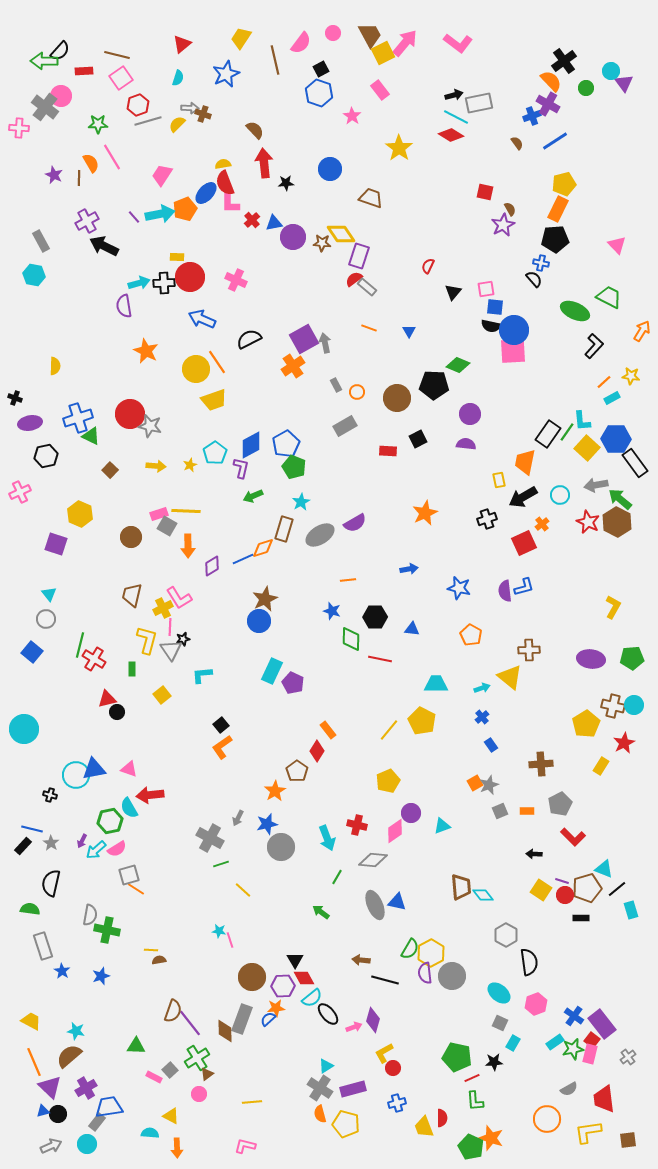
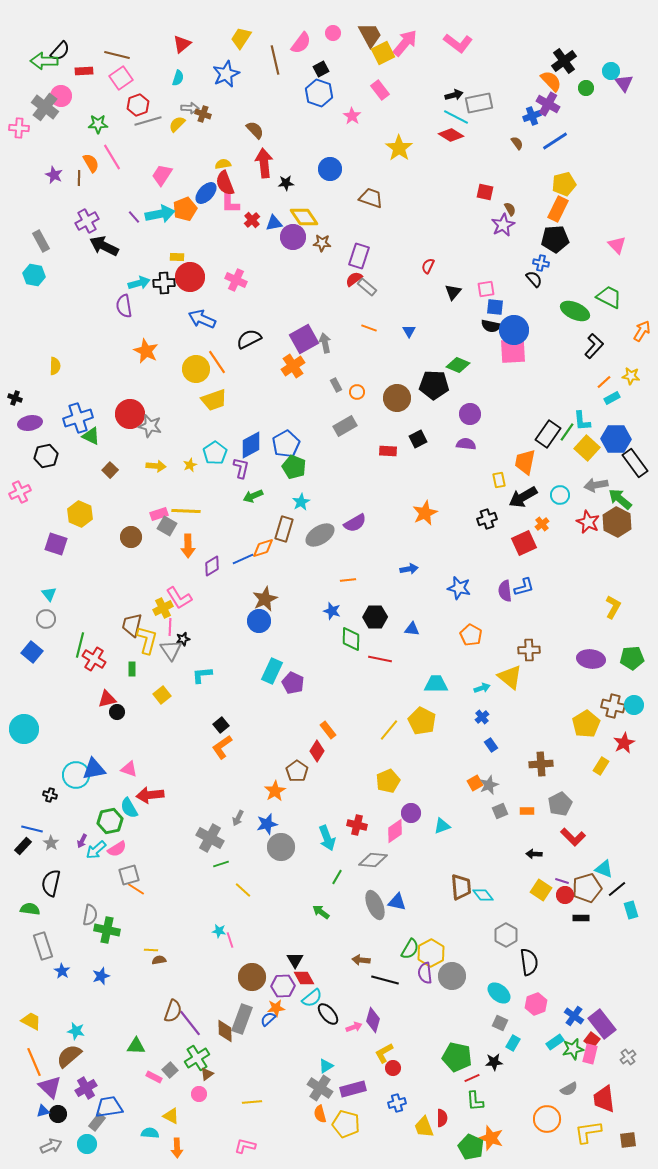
yellow diamond at (341, 234): moved 37 px left, 17 px up
brown trapezoid at (132, 595): moved 30 px down
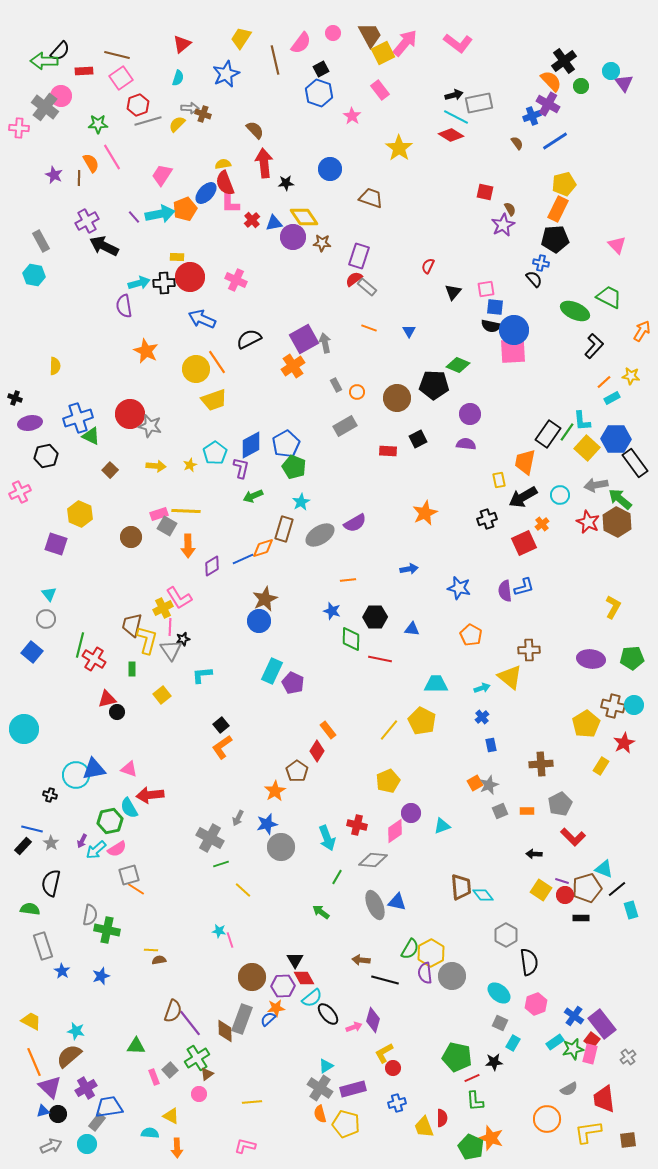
green circle at (586, 88): moved 5 px left, 2 px up
blue rectangle at (491, 745): rotated 24 degrees clockwise
pink rectangle at (154, 1077): rotated 42 degrees clockwise
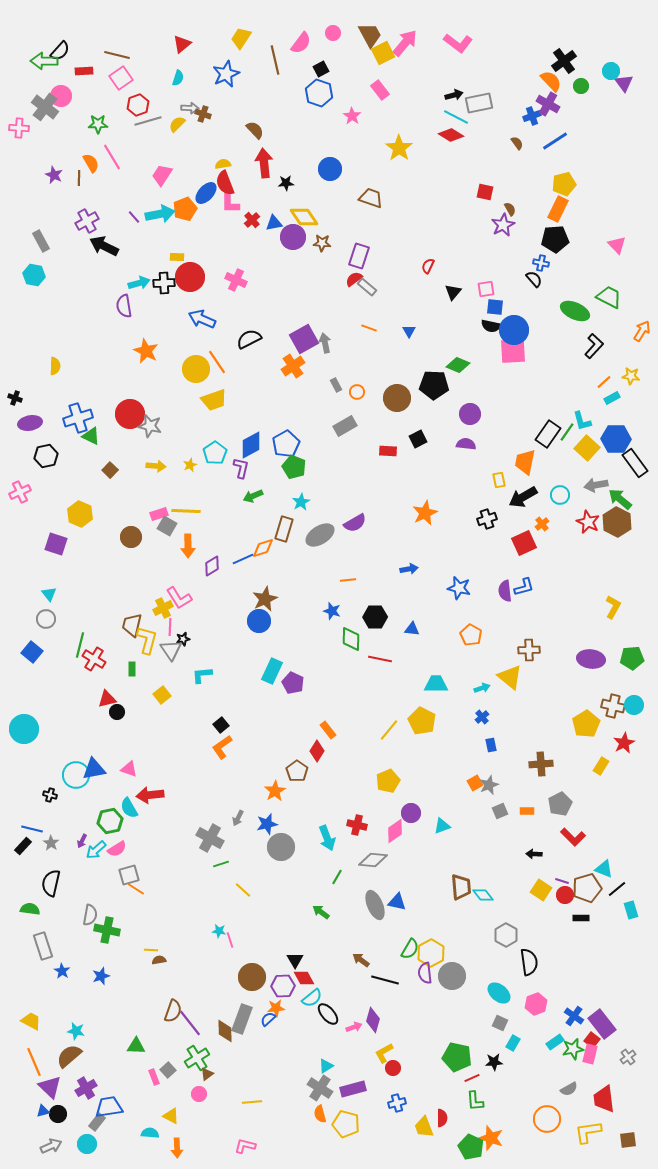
cyan L-shape at (582, 421): rotated 10 degrees counterclockwise
brown arrow at (361, 960): rotated 30 degrees clockwise
gray square at (170, 1070): moved 2 px left
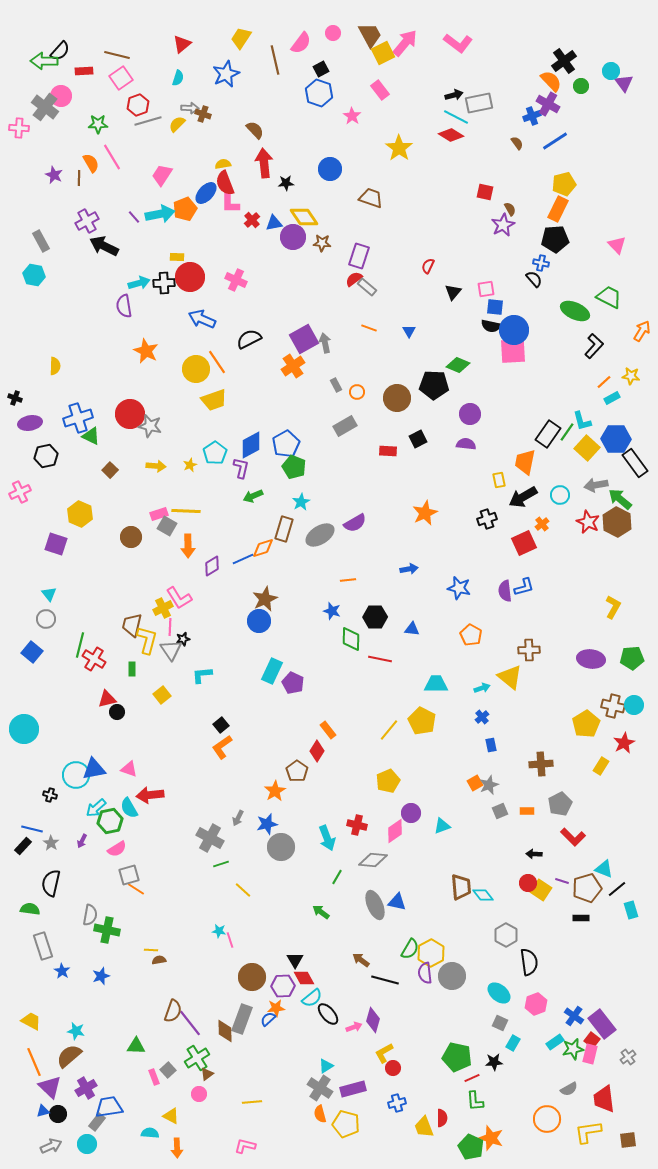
cyan arrow at (96, 850): moved 42 px up
red circle at (565, 895): moved 37 px left, 12 px up
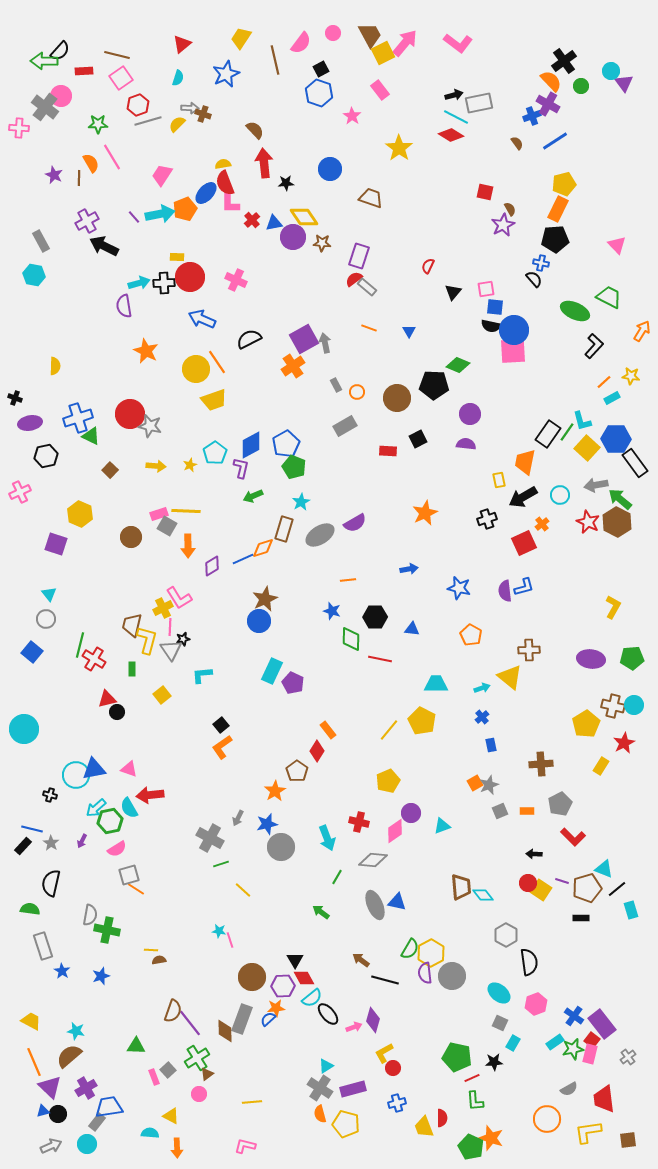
red cross at (357, 825): moved 2 px right, 3 px up
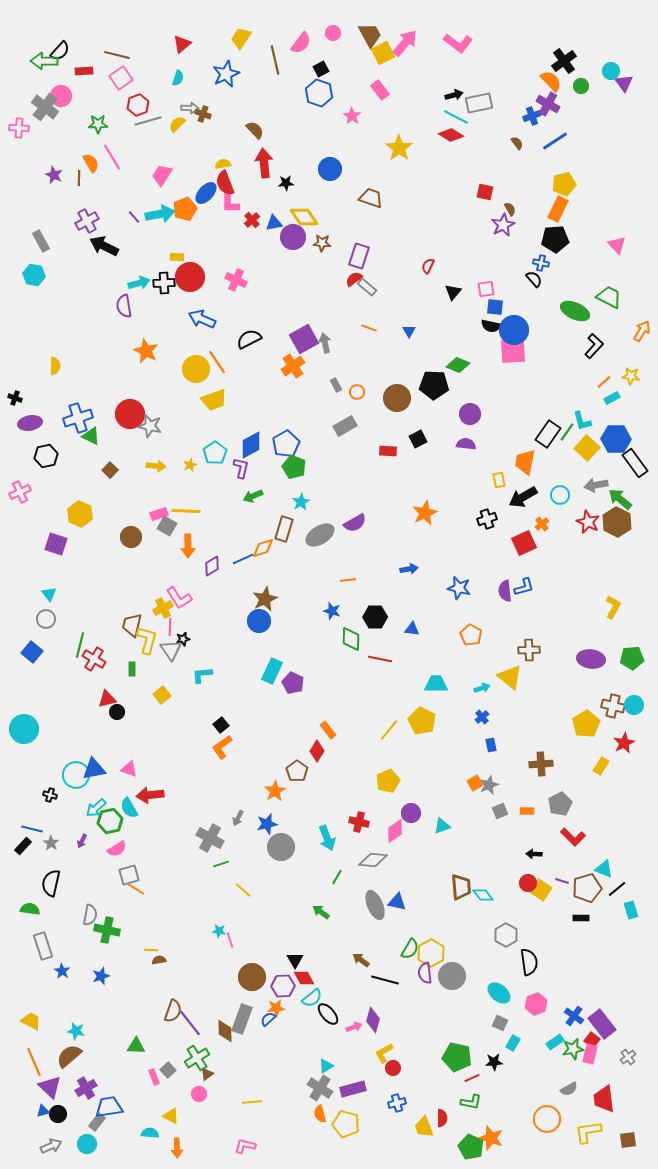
green L-shape at (475, 1101): moved 4 px left, 1 px down; rotated 75 degrees counterclockwise
